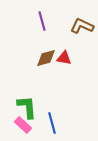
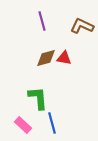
green L-shape: moved 11 px right, 9 px up
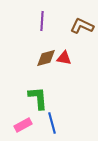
purple line: rotated 18 degrees clockwise
pink rectangle: rotated 72 degrees counterclockwise
